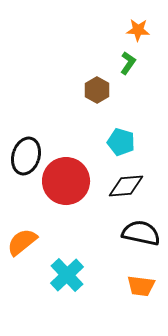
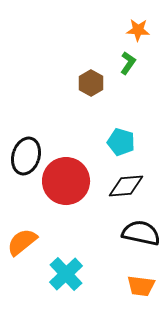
brown hexagon: moved 6 px left, 7 px up
cyan cross: moved 1 px left, 1 px up
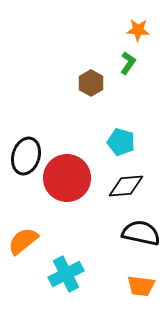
red circle: moved 1 px right, 3 px up
orange semicircle: moved 1 px right, 1 px up
cyan cross: rotated 16 degrees clockwise
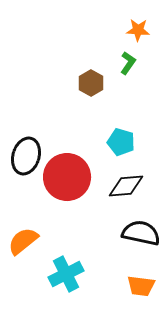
red circle: moved 1 px up
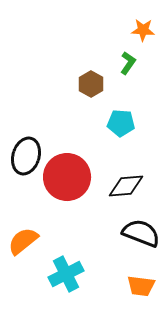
orange star: moved 5 px right
brown hexagon: moved 1 px down
cyan pentagon: moved 19 px up; rotated 12 degrees counterclockwise
black semicircle: rotated 9 degrees clockwise
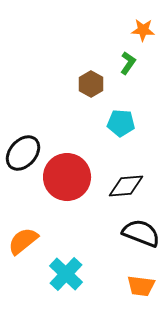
black ellipse: moved 3 px left, 3 px up; rotated 24 degrees clockwise
cyan cross: rotated 20 degrees counterclockwise
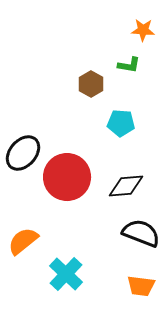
green L-shape: moved 1 px right, 2 px down; rotated 65 degrees clockwise
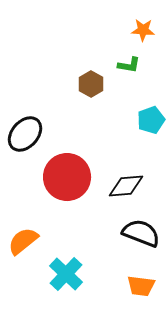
cyan pentagon: moved 30 px right, 3 px up; rotated 24 degrees counterclockwise
black ellipse: moved 2 px right, 19 px up
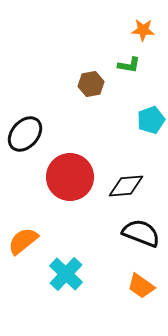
brown hexagon: rotated 20 degrees clockwise
red circle: moved 3 px right
orange trapezoid: rotated 28 degrees clockwise
